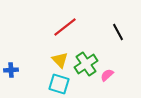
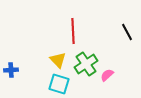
red line: moved 8 px right, 4 px down; rotated 55 degrees counterclockwise
black line: moved 9 px right
yellow triangle: moved 2 px left
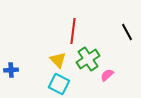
red line: rotated 10 degrees clockwise
green cross: moved 2 px right, 5 px up
cyan square: rotated 10 degrees clockwise
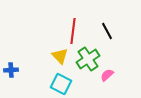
black line: moved 20 px left, 1 px up
yellow triangle: moved 2 px right, 4 px up
cyan square: moved 2 px right
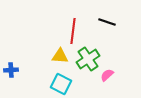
black line: moved 9 px up; rotated 42 degrees counterclockwise
yellow triangle: rotated 42 degrees counterclockwise
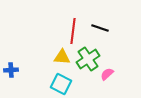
black line: moved 7 px left, 6 px down
yellow triangle: moved 2 px right, 1 px down
pink semicircle: moved 1 px up
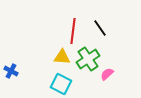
black line: rotated 36 degrees clockwise
blue cross: moved 1 px down; rotated 32 degrees clockwise
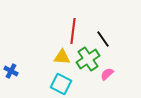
black line: moved 3 px right, 11 px down
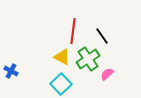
black line: moved 1 px left, 3 px up
yellow triangle: rotated 24 degrees clockwise
cyan square: rotated 20 degrees clockwise
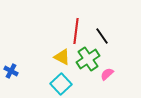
red line: moved 3 px right
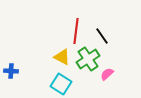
blue cross: rotated 24 degrees counterclockwise
cyan square: rotated 15 degrees counterclockwise
